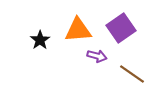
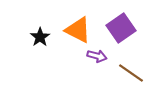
orange triangle: rotated 32 degrees clockwise
black star: moved 3 px up
brown line: moved 1 px left, 1 px up
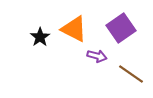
orange triangle: moved 4 px left, 1 px up
brown line: moved 1 px down
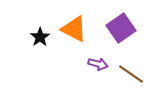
purple arrow: moved 1 px right, 8 px down
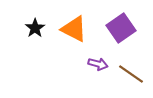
black star: moved 5 px left, 9 px up
